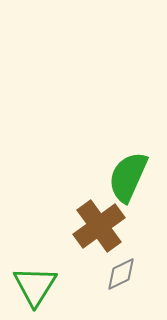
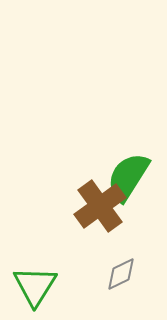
green semicircle: rotated 8 degrees clockwise
brown cross: moved 1 px right, 20 px up
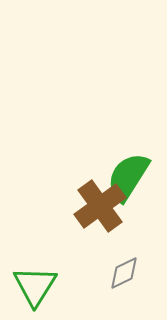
gray diamond: moved 3 px right, 1 px up
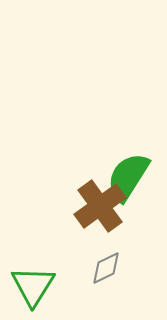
gray diamond: moved 18 px left, 5 px up
green triangle: moved 2 px left
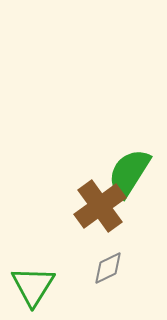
green semicircle: moved 1 px right, 4 px up
gray diamond: moved 2 px right
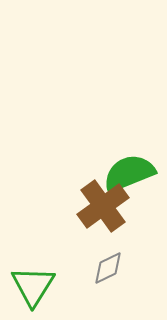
green semicircle: rotated 36 degrees clockwise
brown cross: moved 3 px right
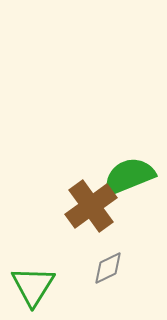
green semicircle: moved 3 px down
brown cross: moved 12 px left
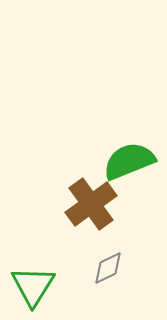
green semicircle: moved 15 px up
brown cross: moved 2 px up
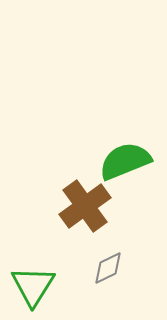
green semicircle: moved 4 px left
brown cross: moved 6 px left, 2 px down
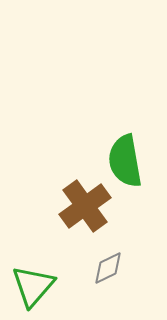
green semicircle: rotated 78 degrees counterclockwise
green triangle: rotated 9 degrees clockwise
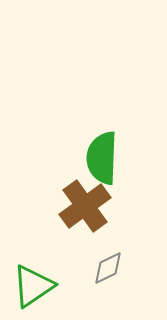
green semicircle: moved 23 px left, 3 px up; rotated 12 degrees clockwise
green triangle: rotated 15 degrees clockwise
